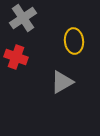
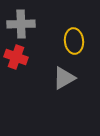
gray cross: moved 2 px left, 6 px down; rotated 32 degrees clockwise
gray triangle: moved 2 px right, 4 px up
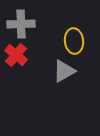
red cross: moved 2 px up; rotated 20 degrees clockwise
gray triangle: moved 7 px up
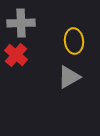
gray cross: moved 1 px up
gray triangle: moved 5 px right, 6 px down
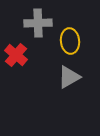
gray cross: moved 17 px right
yellow ellipse: moved 4 px left
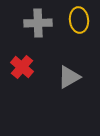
yellow ellipse: moved 9 px right, 21 px up
red cross: moved 6 px right, 12 px down
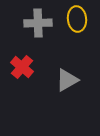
yellow ellipse: moved 2 px left, 1 px up
gray triangle: moved 2 px left, 3 px down
